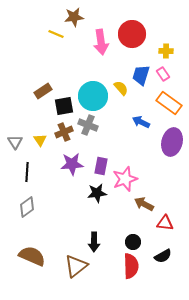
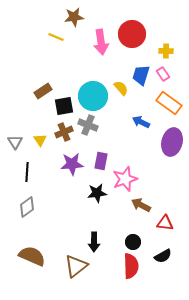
yellow line: moved 3 px down
purple rectangle: moved 5 px up
brown arrow: moved 3 px left, 1 px down
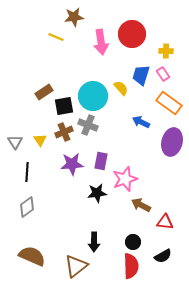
brown rectangle: moved 1 px right, 1 px down
red triangle: moved 1 px up
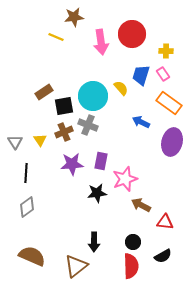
black line: moved 1 px left, 1 px down
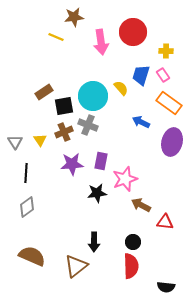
red circle: moved 1 px right, 2 px up
pink rectangle: moved 1 px down
black semicircle: moved 3 px right, 31 px down; rotated 36 degrees clockwise
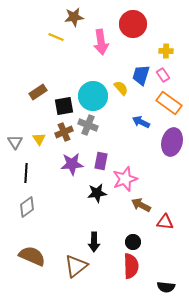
red circle: moved 8 px up
brown rectangle: moved 6 px left
yellow triangle: moved 1 px left, 1 px up
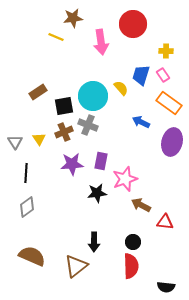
brown star: moved 1 px left, 1 px down
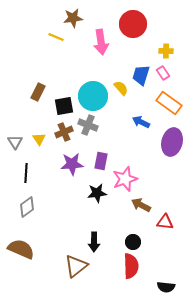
pink rectangle: moved 2 px up
brown rectangle: rotated 30 degrees counterclockwise
brown semicircle: moved 11 px left, 7 px up
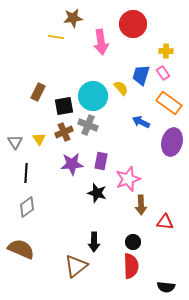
yellow line: rotated 14 degrees counterclockwise
pink star: moved 3 px right
black star: rotated 24 degrees clockwise
brown arrow: rotated 120 degrees counterclockwise
